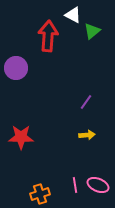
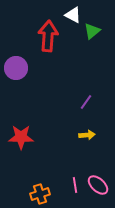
pink ellipse: rotated 20 degrees clockwise
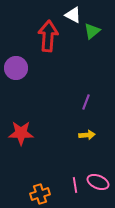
purple line: rotated 14 degrees counterclockwise
red star: moved 4 px up
pink ellipse: moved 3 px up; rotated 20 degrees counterclockwise
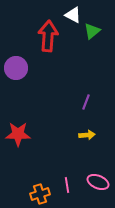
red star: moved 3 px left, 1 px down
pink line: moved 8 px left
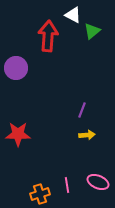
purple line: moved 4 px left, 8 px down
